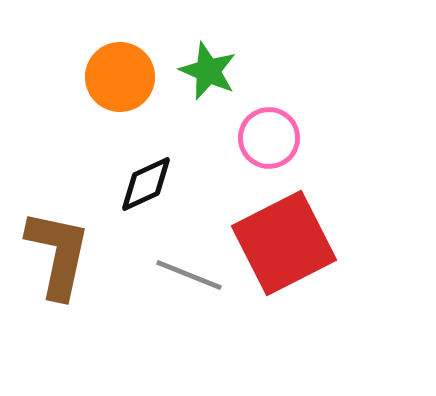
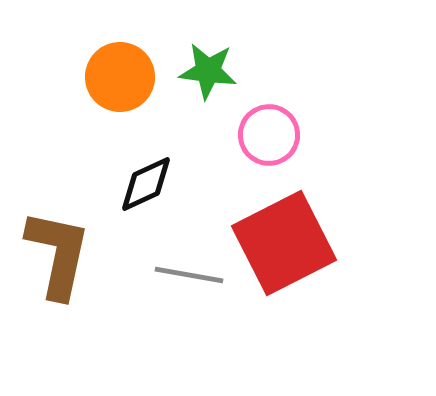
green star: rotated 16 degrees counterclockwise
pink circle: moved 3 px up
gray line: rotated 12 degrees counterclockwise
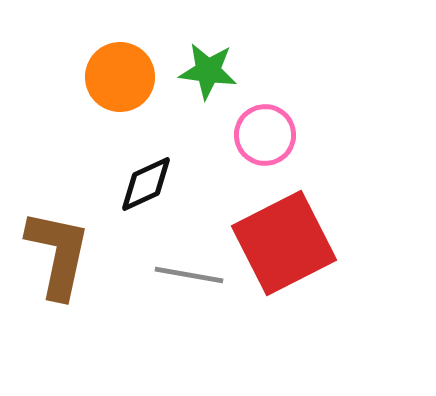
pink circle: moved 4 px left
